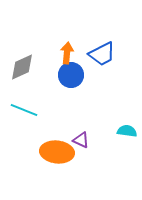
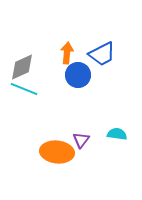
blue circle: moved 7 px right
cyan line: moved 21 px up
cyan semicircle: moved 10 px left, 3 px down
purple triangle: rotated 42 degrees clockwise
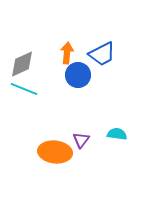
gray diamond: moved 3 px up
orange ellipse: moved 2 px left
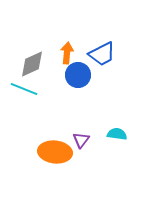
gray diamond: moved 10 px right
